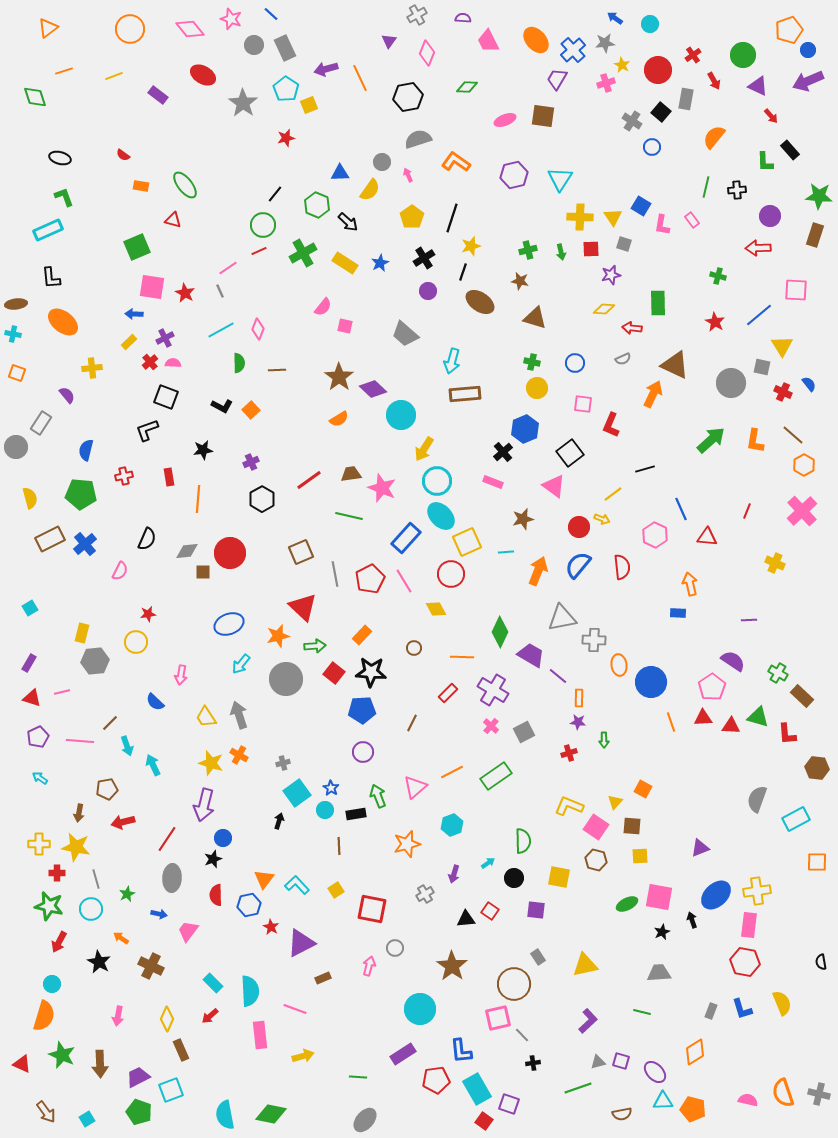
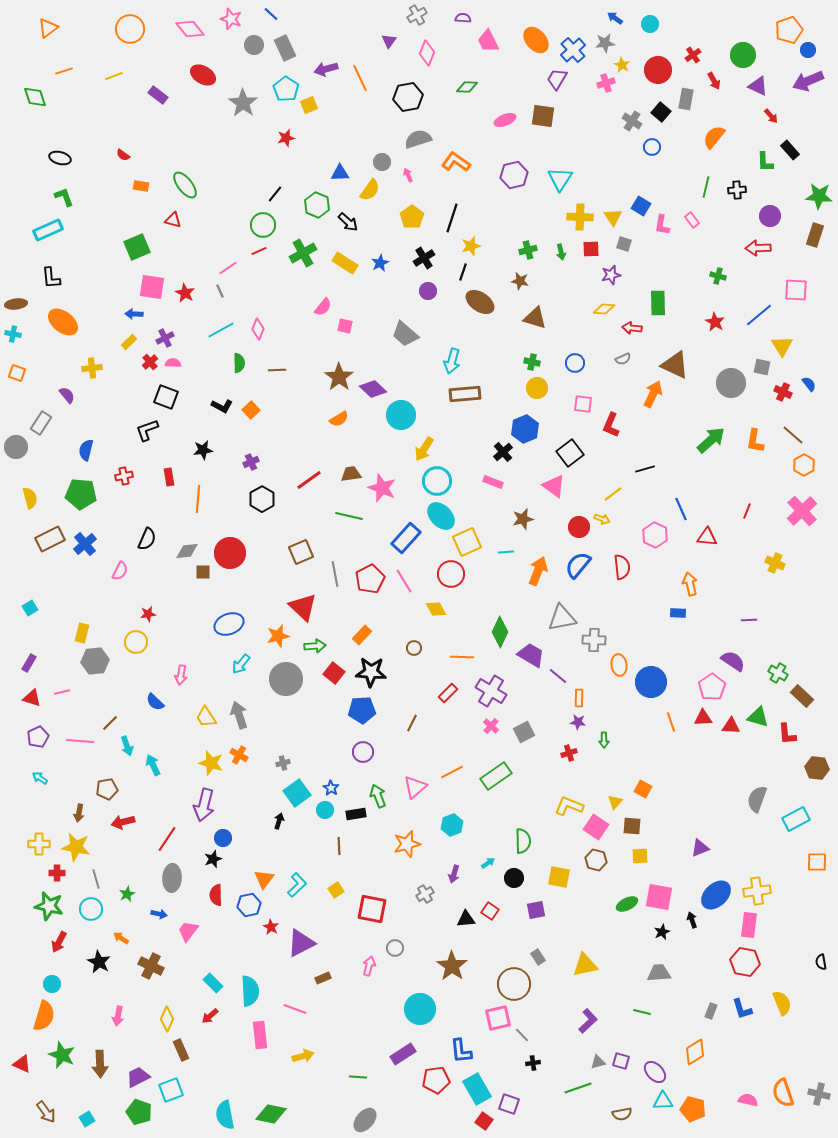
purple cross at (493, 690): moved 2 px left, 1 px down
cyan L-shape at (297, 885): rotated 90 degrees clockwise
purple square at (536, 910): rotated 18 degrees counterclockwise
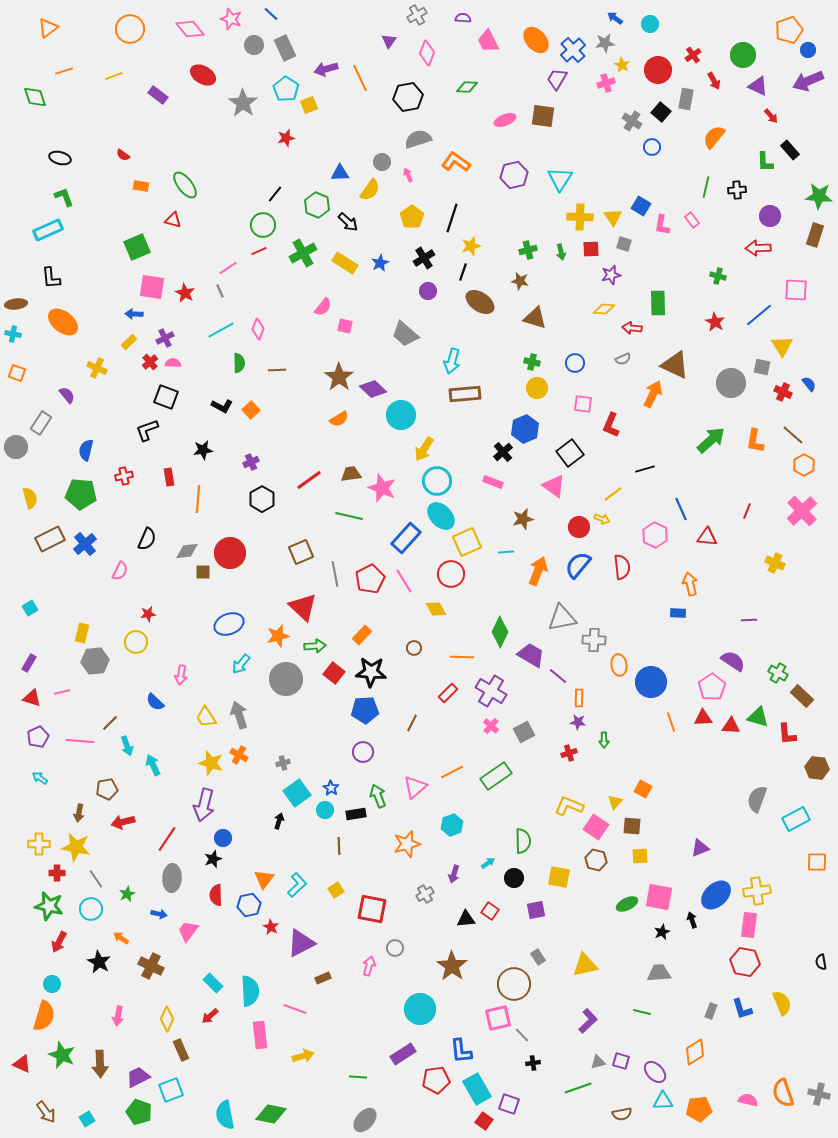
yellow cross at (92, 368): moved 5 px right; rotated 30 degrees clockwise
blue pentagon at (362, 710): moved 3 px right
gray line at (96, 879): rotated 18 degrees counterclockwise
orange pentagon at (693, 1109): moved 6 px right; rotated 20 degrees counterclockwise
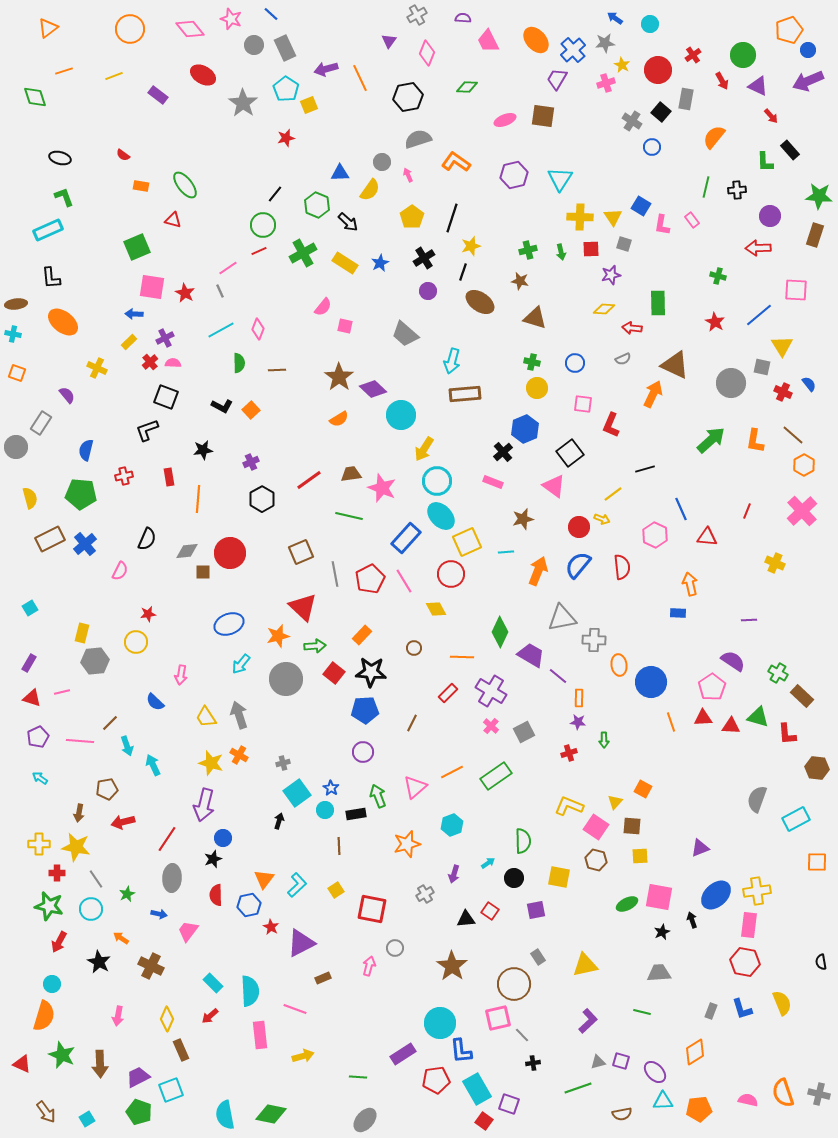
red arrow at (714, 81): moved 8 px right
cyan circle at (420, 1009): moved 20 px right, 14 px down
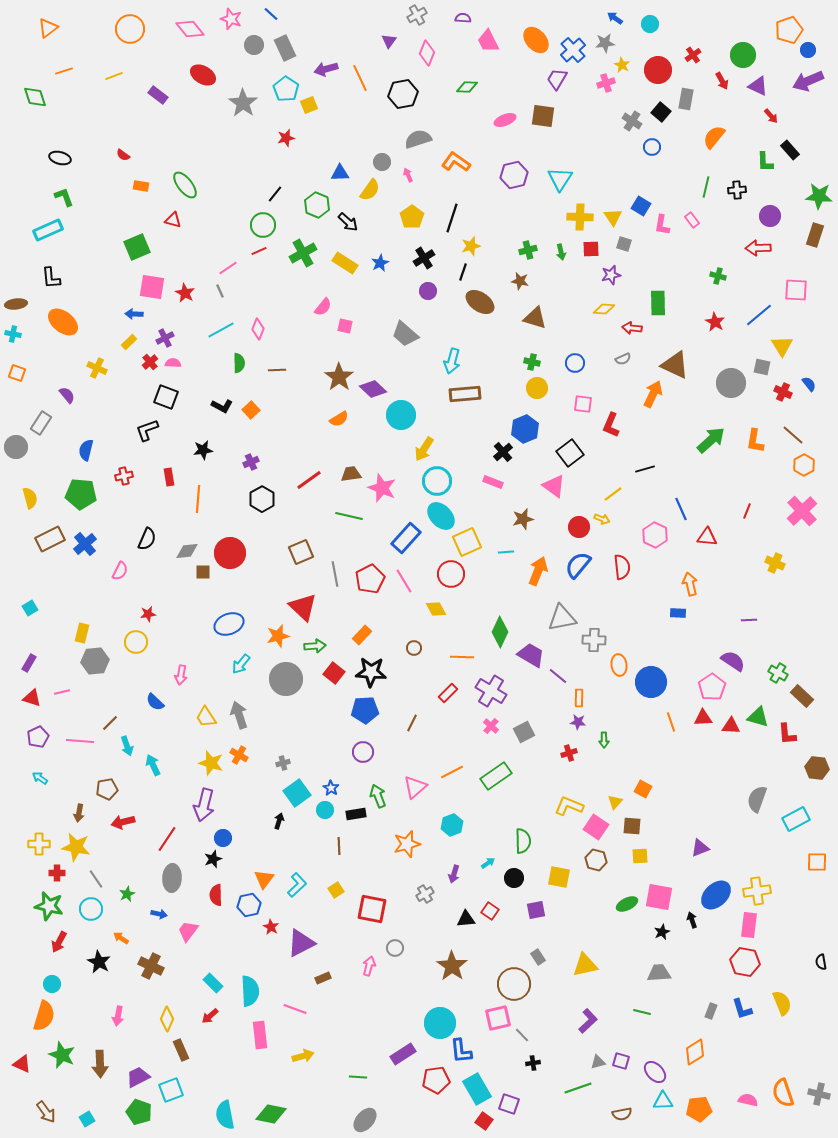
black hexagon at (408, 97): moved 5 px left, 3 px up
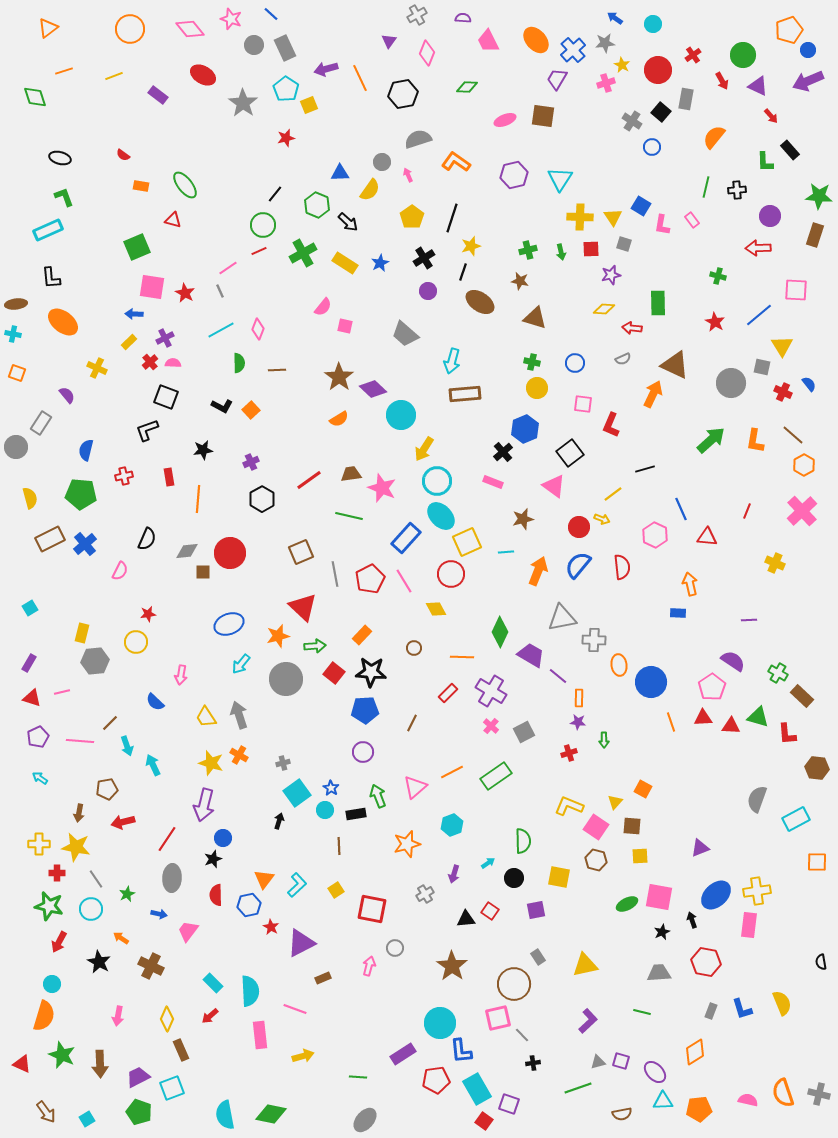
cyan circle at (650, 24): moved 3 px right
red hexagon at (745, 962): moved 39 px left
cyan square at (171, 1090): moved 1 px right, 2 px up
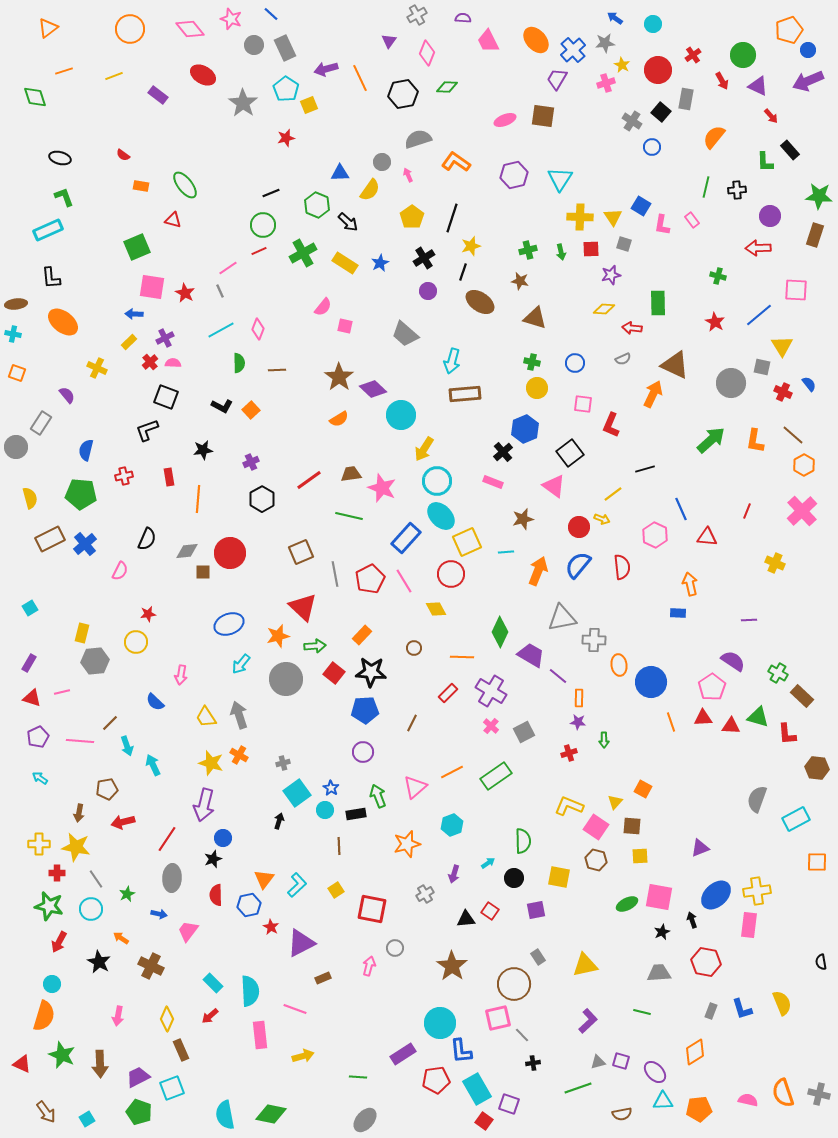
green diamond at (467, 87): moved 20 px left
black line at (275, 194): moved 4 px left, 1 px up; rotated 30 degrees clockwise
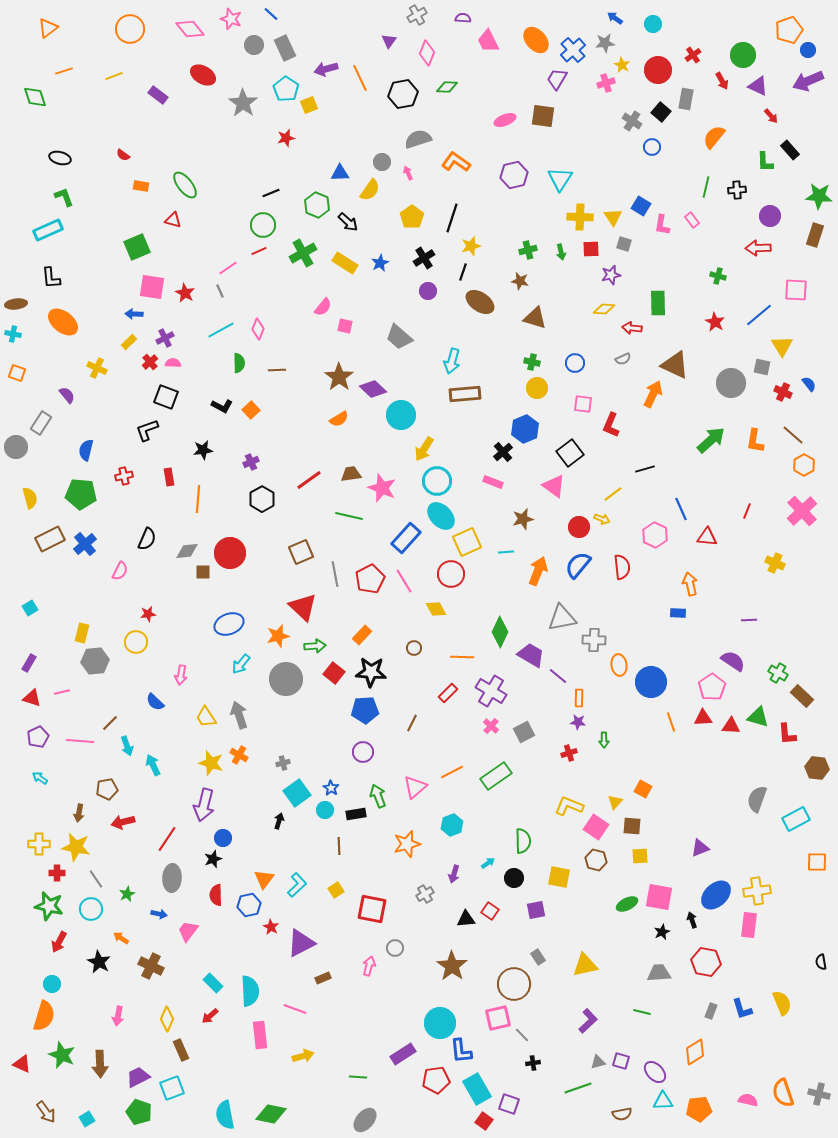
pink arrow at (408, 175): moved 2 px up
gray trapezoid at (405, 334): moved 6 px left, 3 px down
